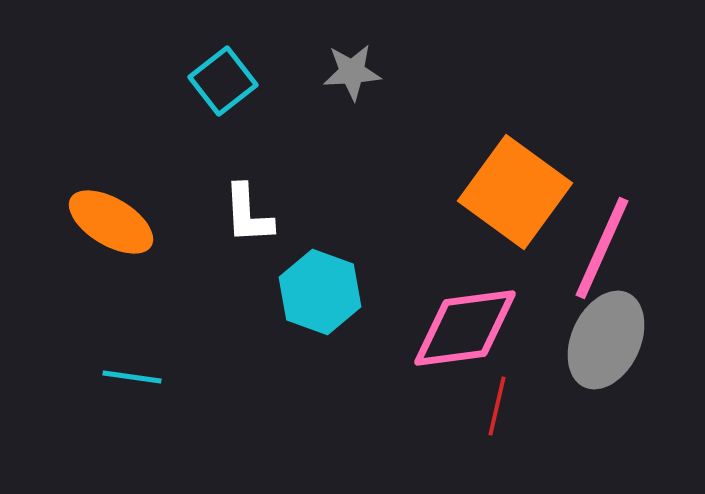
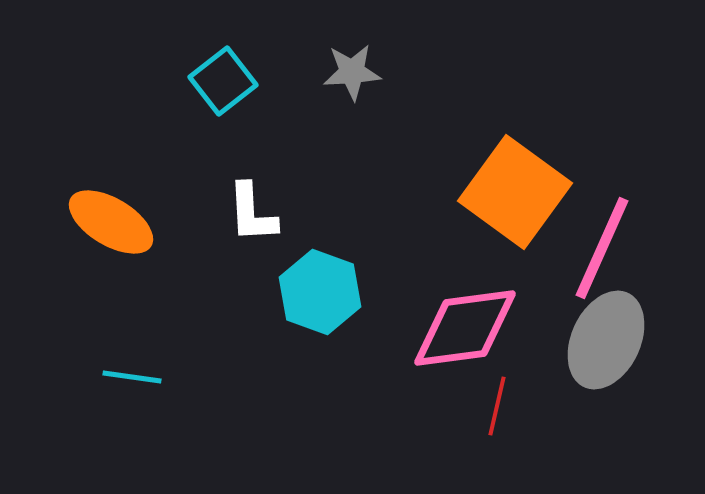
white L-shape: moved 4 px right, 1 px up
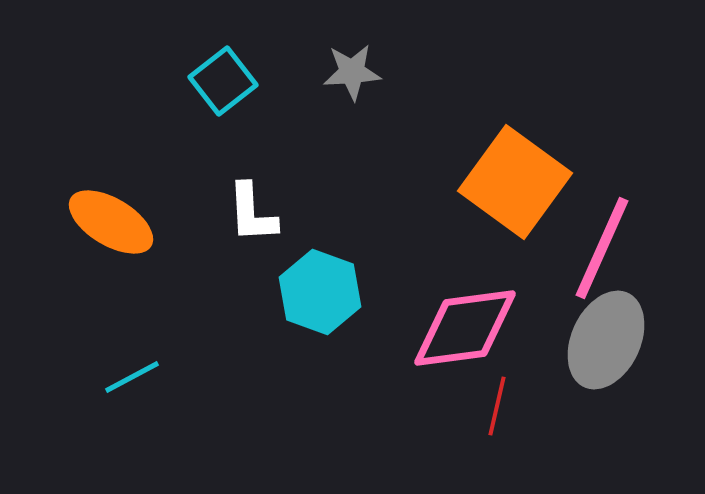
orange square: moved 10 px up
cyan line: rotated 36 degrees counterclockwise
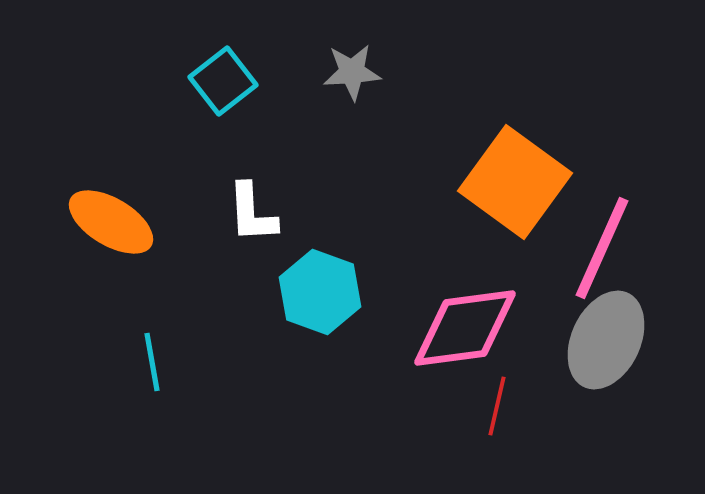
cyan line: moved 20 px right, 15 px up; rotated 72 degrees counterclockwise
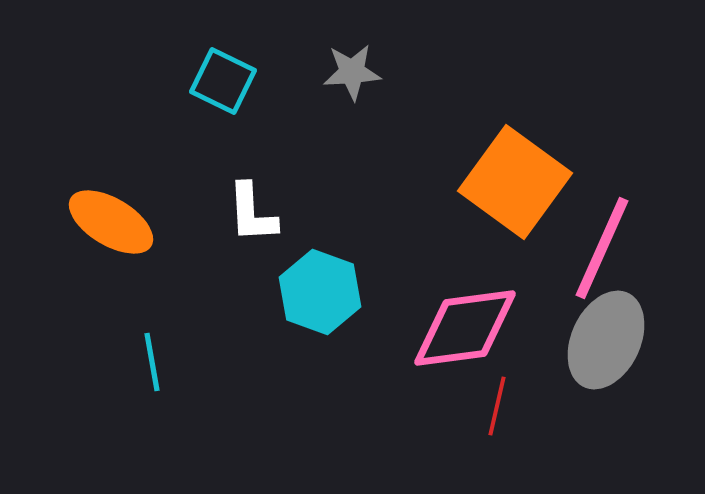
cyan square: rotated 26 degrees counterclockwise
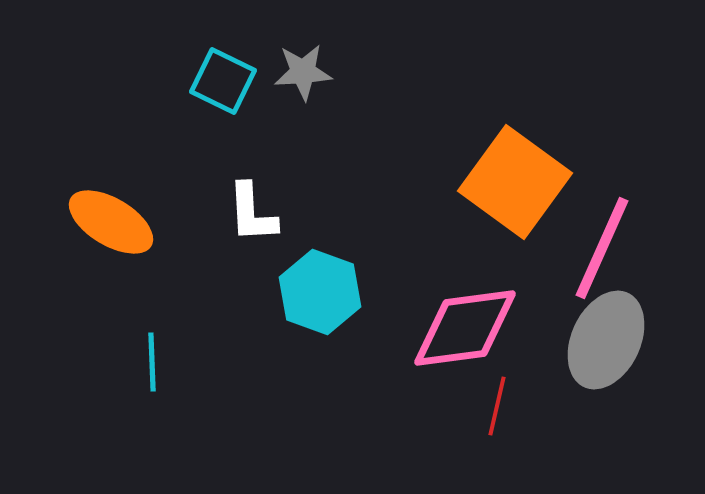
gray star: moved 49 px left
cyan line: rotated 8 degrees clockwise
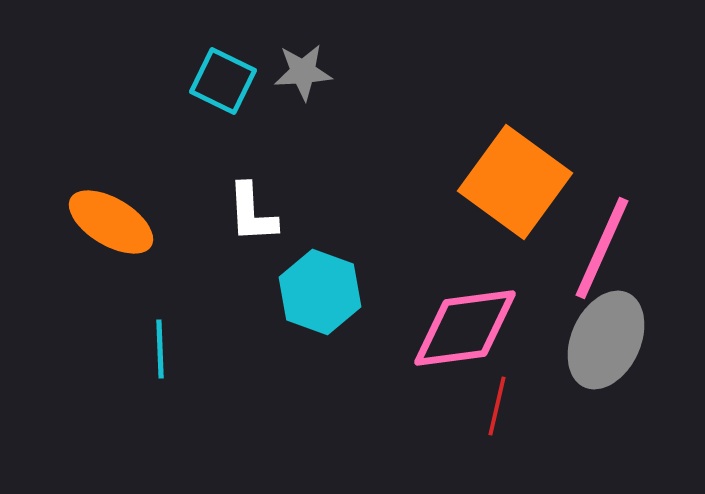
cyan line: moved 8 px right, 13 px up
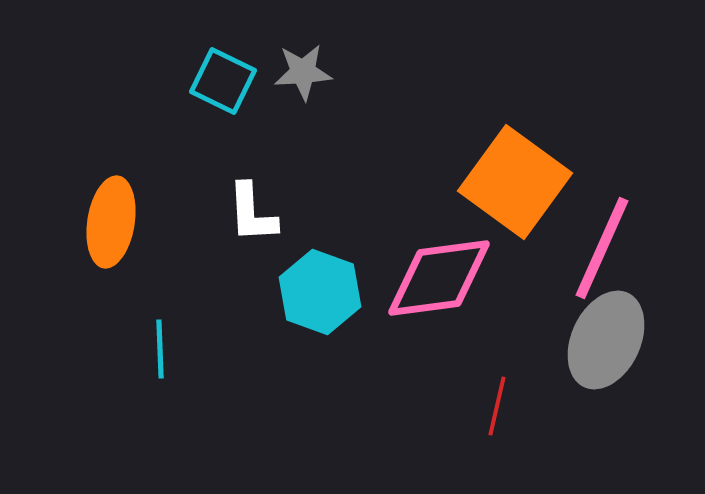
orange ellipse: rotated 68 degrees clockwise
pink diamond: moved 26 px left, 50 px up
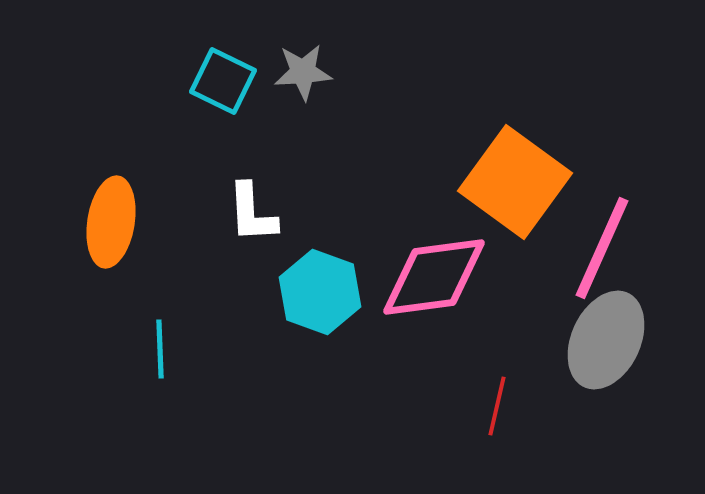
pink diamond: moved 5 px left, 1 px up
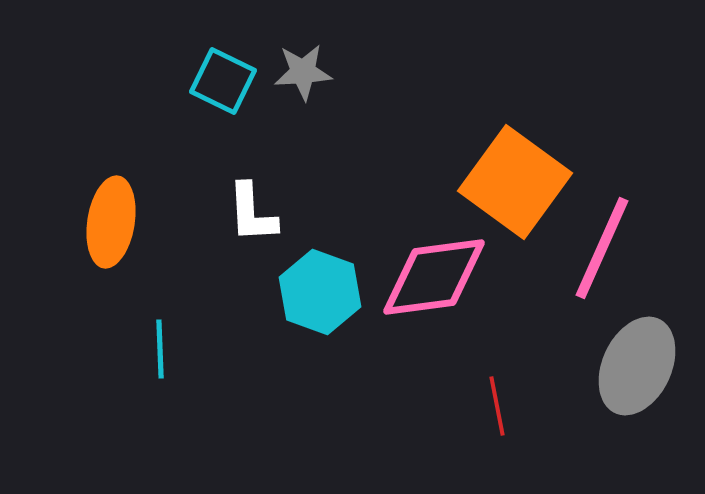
gray ellipse: moved 31 px right, 26 px down
red line: rotated 24 degrees counterclockwise
